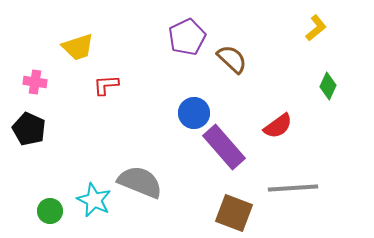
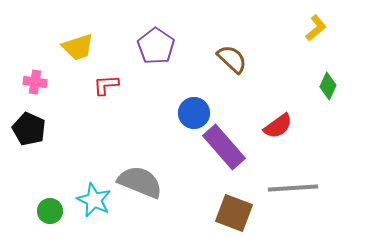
purple pentagon: moved 31 px left, 9 px down; rotated 12 degrees counterclockwise
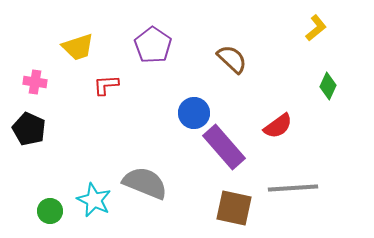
purple pentagon: moved 3 px left, 1 px up
gray semicircle: moved 5 px right, 1 px down
brown square: moved 5 px up; rotated 9 degrees counterclockwise
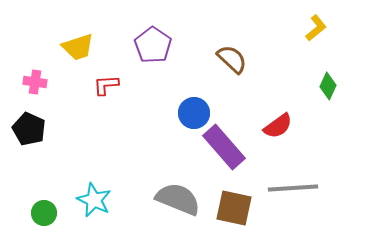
gray semicircle: moved 33 px right, 16 px down
green circle: moved 6 px left, 2 px down
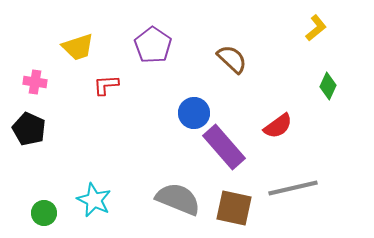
gray line: rotated 9 degrees counterclockwise
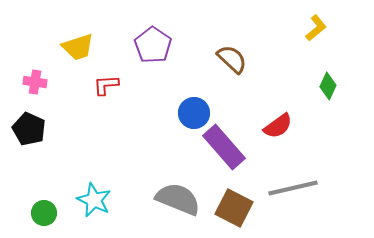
brown square: rotated 15 degrees clockwise
